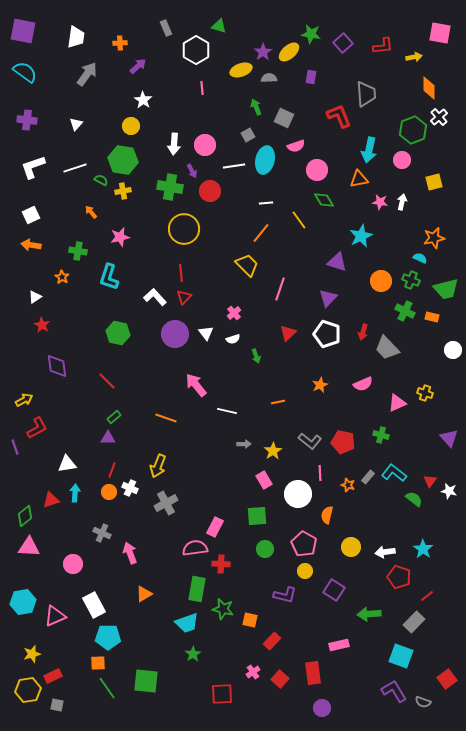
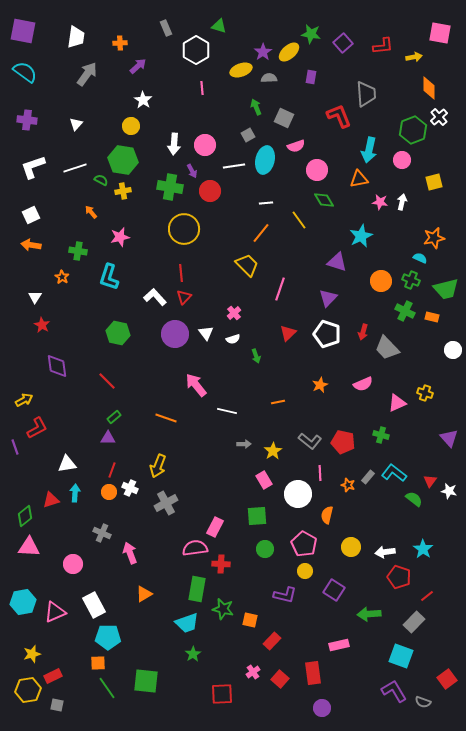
white triangle at (35, 297): rotated 24 degrees counterclockwise
pink triangle at (55, 616): moved 4 px up
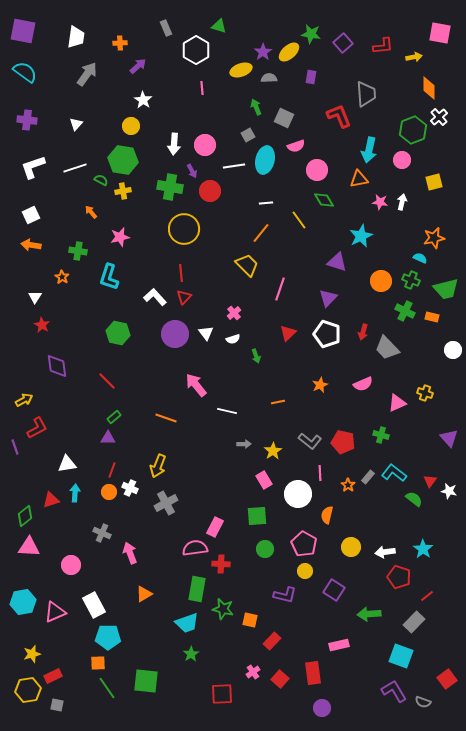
orange star at (348, 485): rotated 16 degrees clockwise
pink circle at (73, 564): moved 2 px left, 1 px down
green star at (193, 654): moved 2 px left
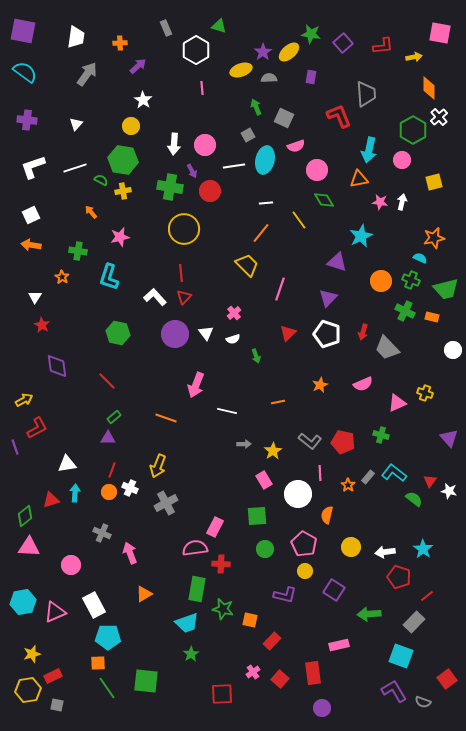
green hexagon at (413, 130): rotated 8 degrees counterclockwise
pink arrow at (196, 385): rotated 120 degrees counterclockwise
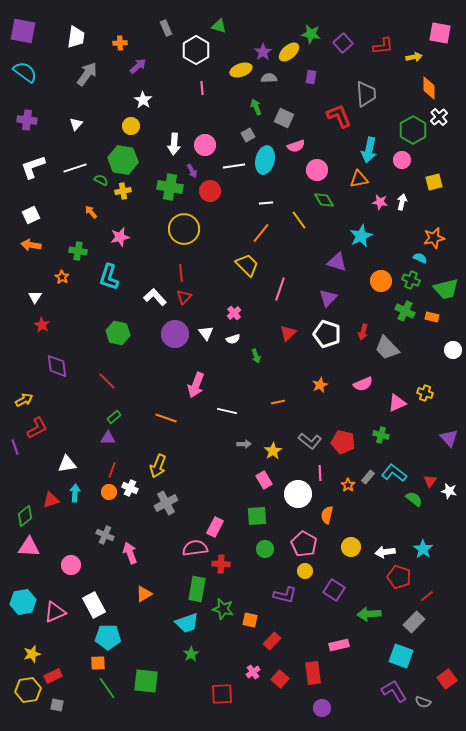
gray cross at (102, 533): moved 3 px right, 2 px down
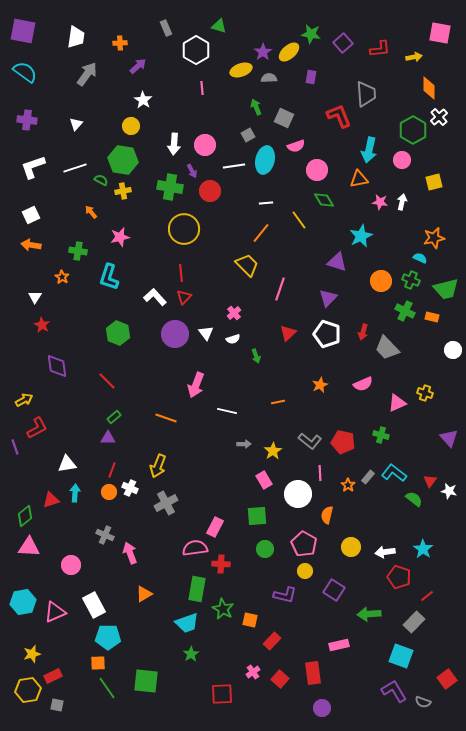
red L-shape at (383, 46): moved 3 px left, 3 px down
green hexagon at (118, 333): rotated 10 degrees clockwise
green star at (223, 609): rotated 15 degrees clockwise
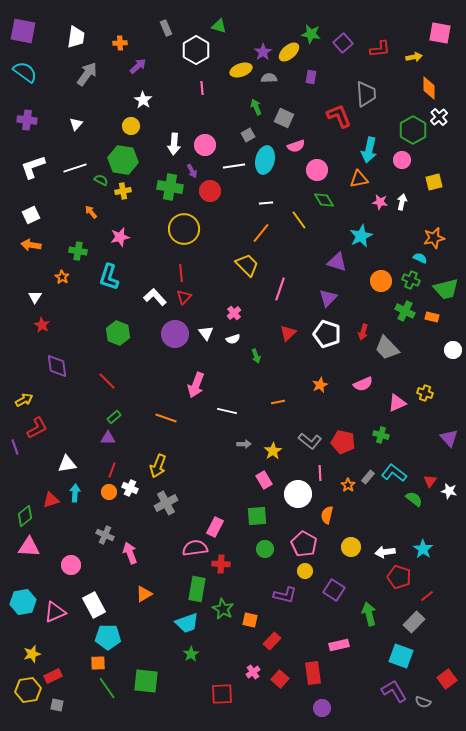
green arrow at (369, 614): rotated 80 degrees clockwise
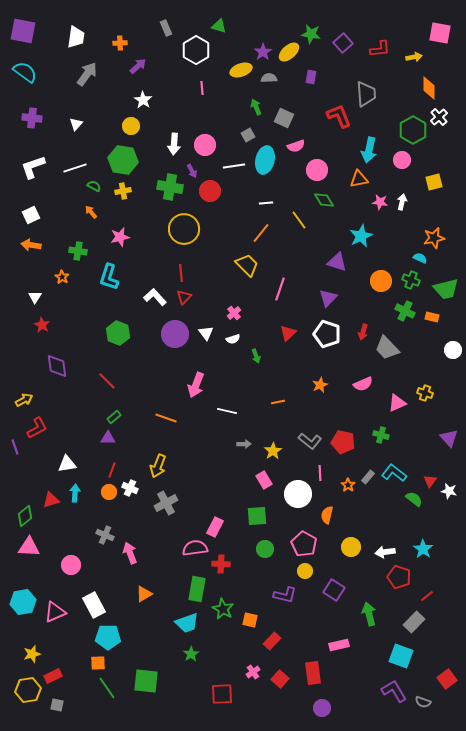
purple cross at (27, 120): moved 5 px right, 2 px up
green semicircle at (101, 180): moved 7 px left, 6 px down
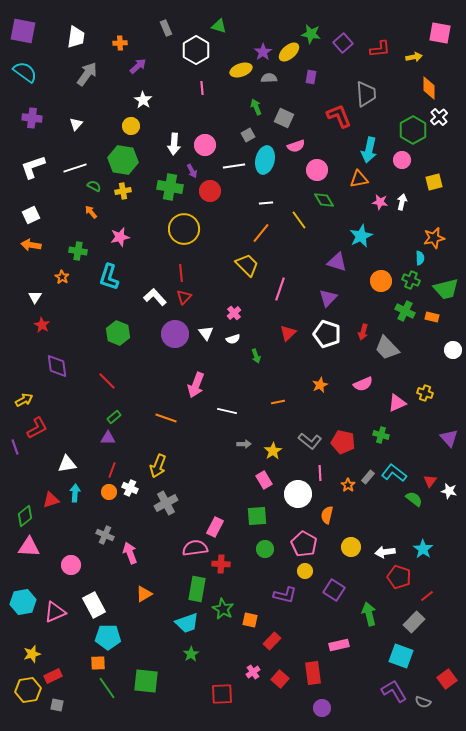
cyan semicircle at (420, 258): rotated 64 degrees clockwise
